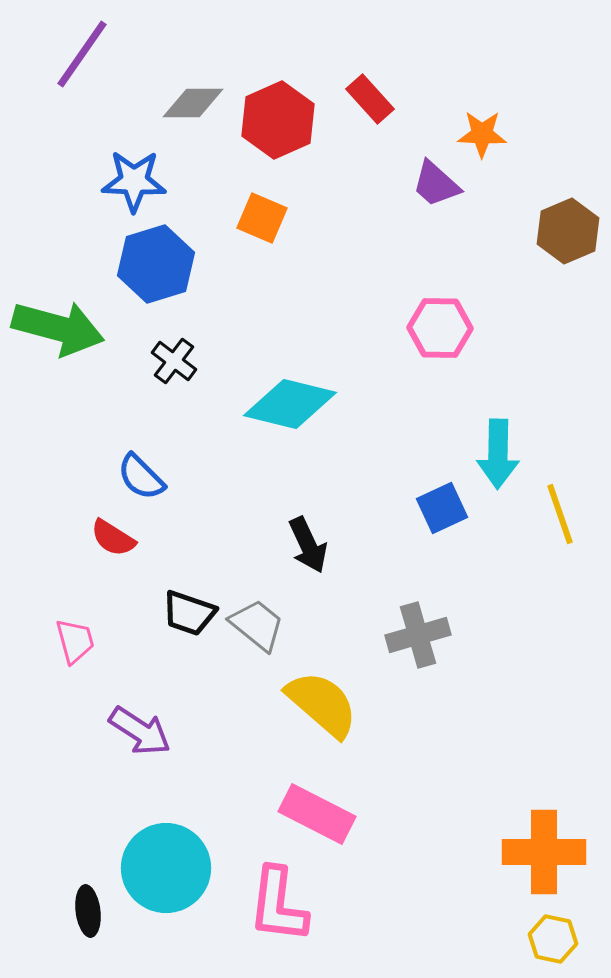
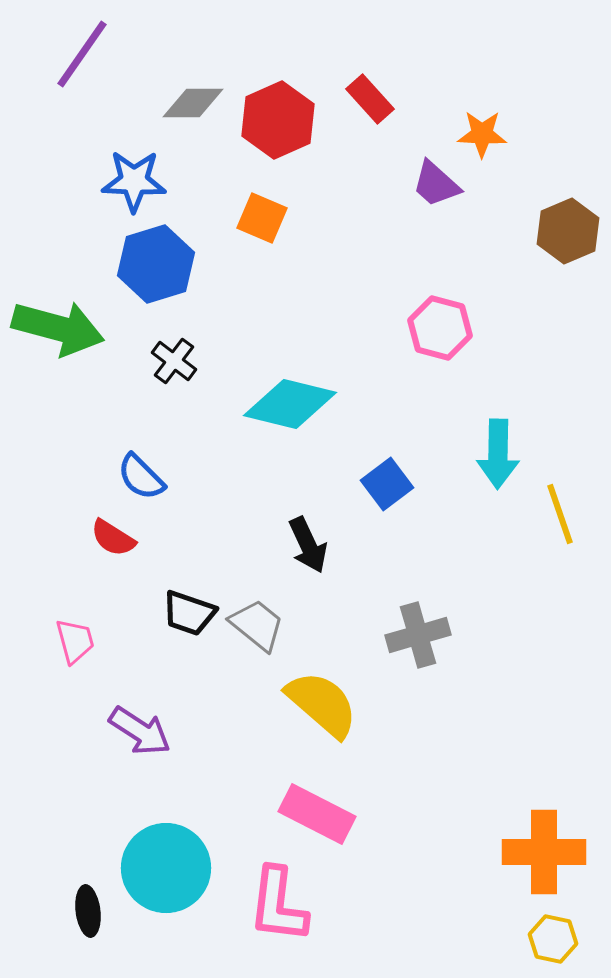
pink hexagon: rotated 14 degrees clockwise
blue square: moved 55 px left, 24 px up; rotated 12 degrees counterclockwise
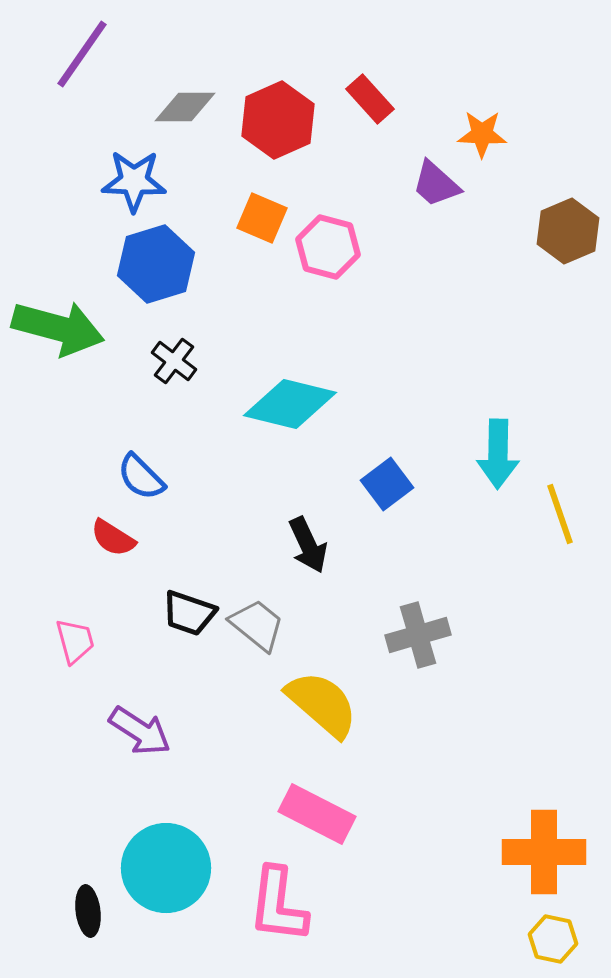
gray diamond: moved 8 px left, 4 px down
pink hexagon: moved 112 px left, 81 px up
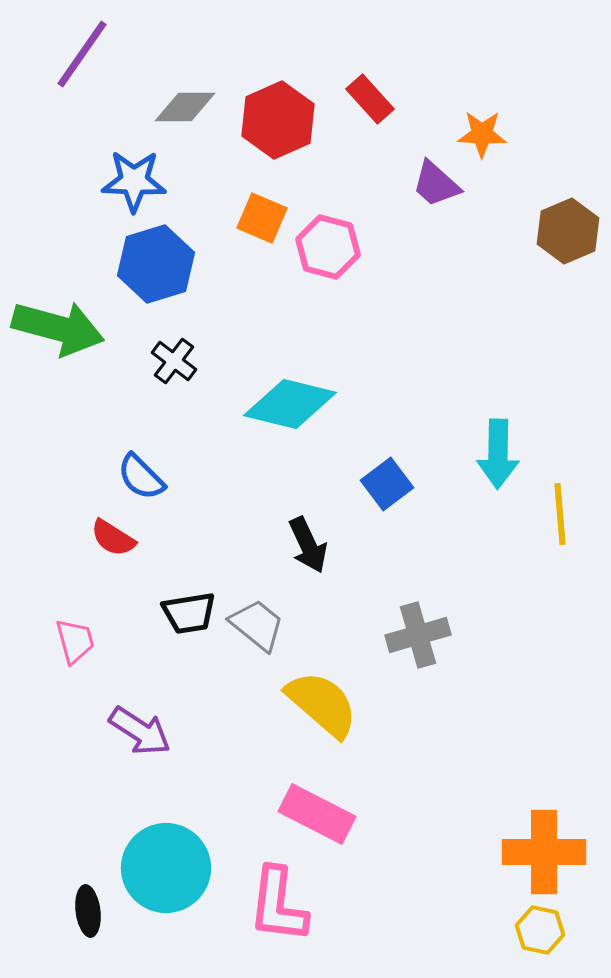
yellow line: rotated 14 degrees clockwise
black trapezoid: rotated 28 degrees counterclockwise
yellow hexagon: moved 13 px left, 9 px up
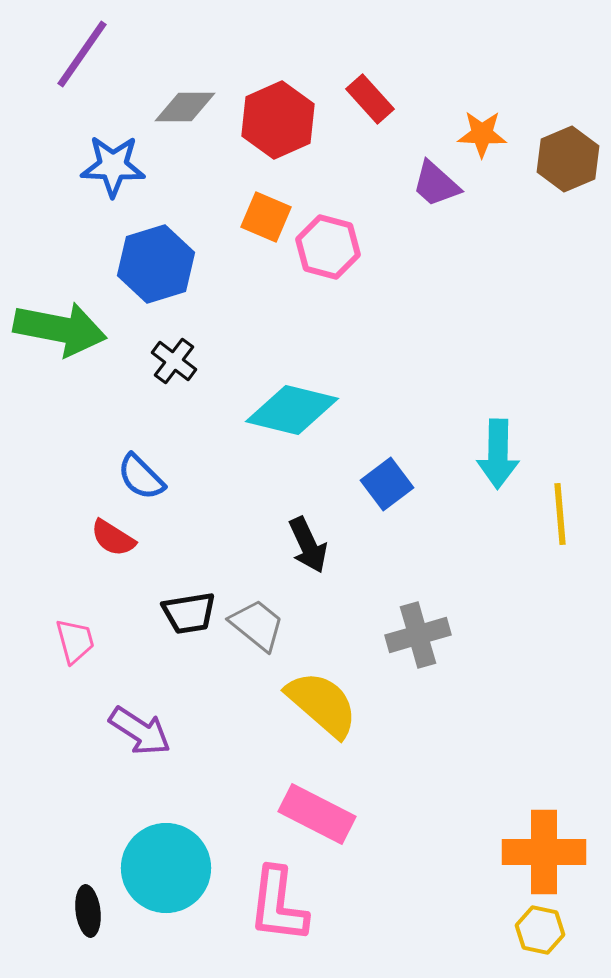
blue star: moved 21 px left, 15 px up
orange square: moved 4 px right, 1 px up
brown hexagon: moved 72 px up
green arrow: moved 2 px right, 1 px down; rotated 4 degrees counterclockwise
cyan diamond: moved 2 px right, 6 px down
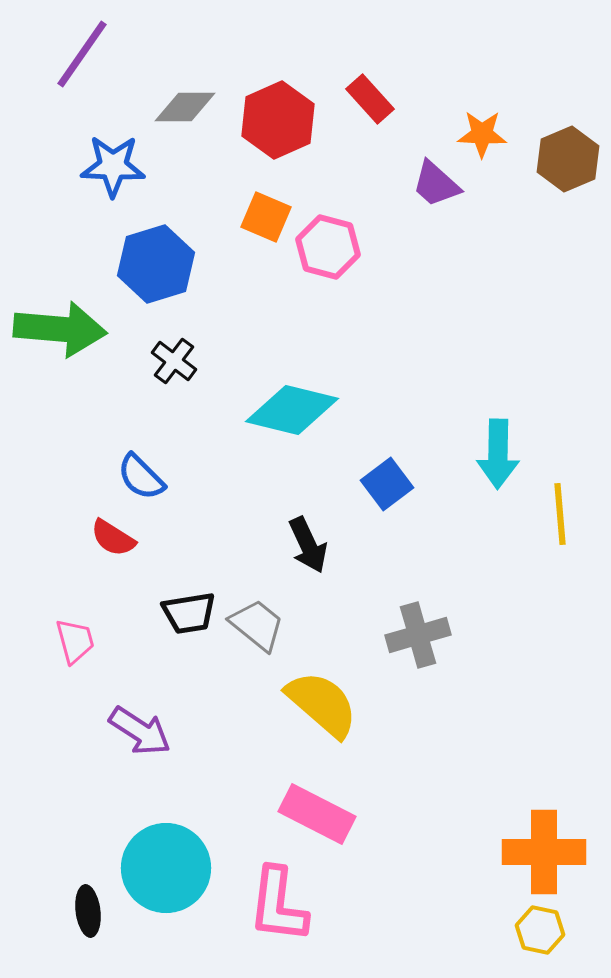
green arrow: rotated 6 degrees counterclockwise
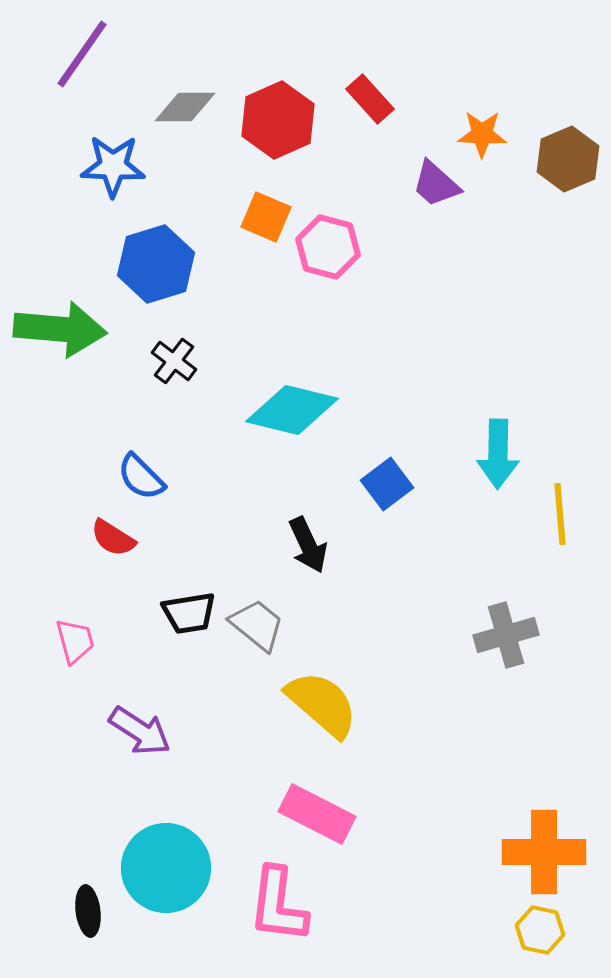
gray cross: moved 88 px right
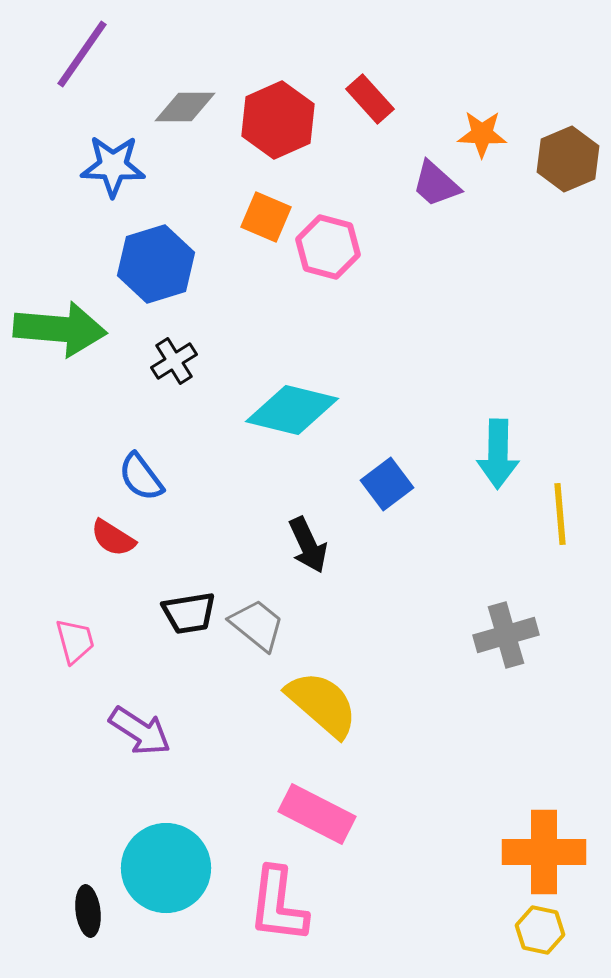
black cross: rotated 21 degrees clockwise
blue semicircle: rotated 8 degrees clockwise
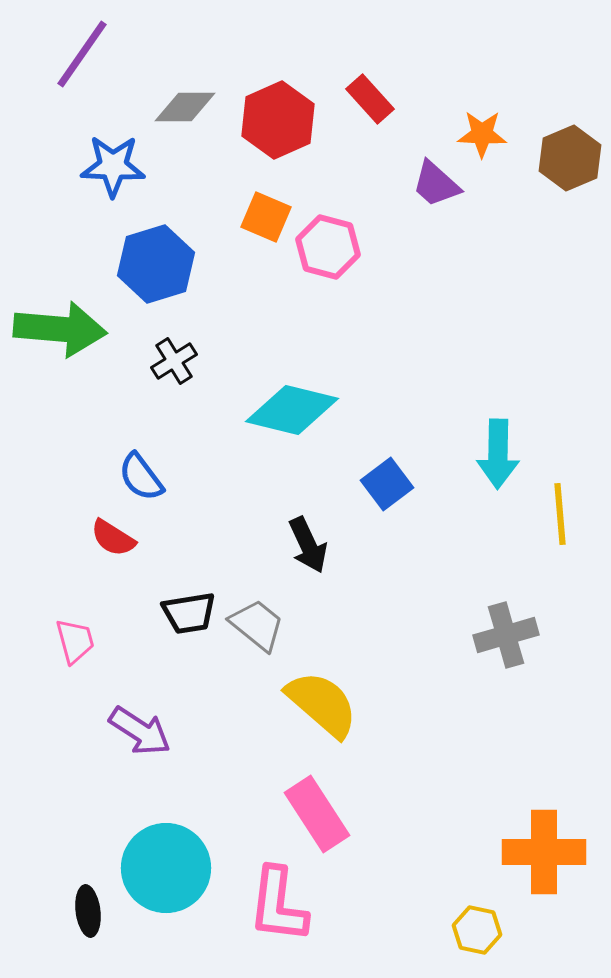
brown hexagon: moved 2 px right, 1 px up
pink rectangle: rotated 30 degrees clockwise
yellow hexagon: moved 63 px left
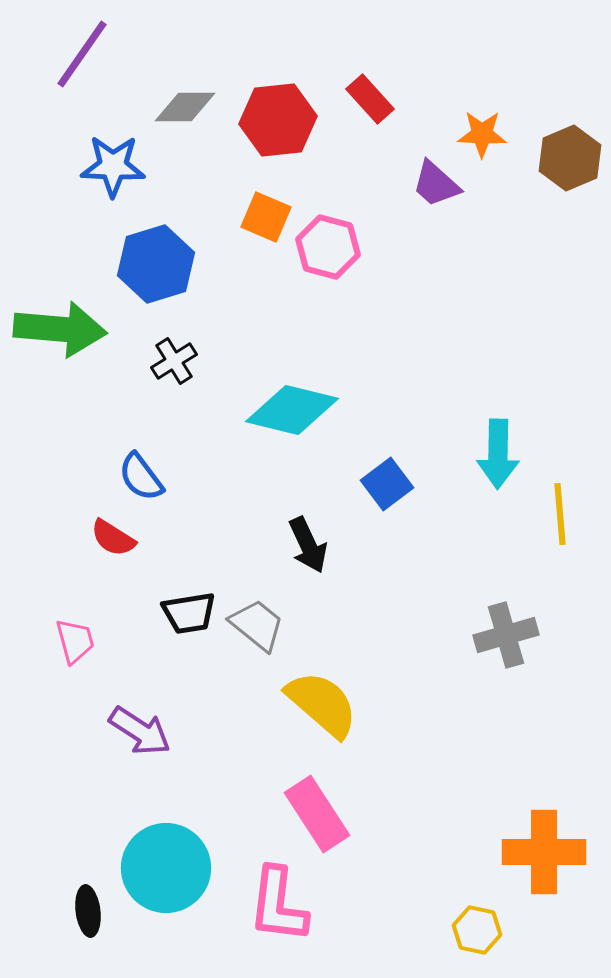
red hexagon: rotated 18 degrees clockwise
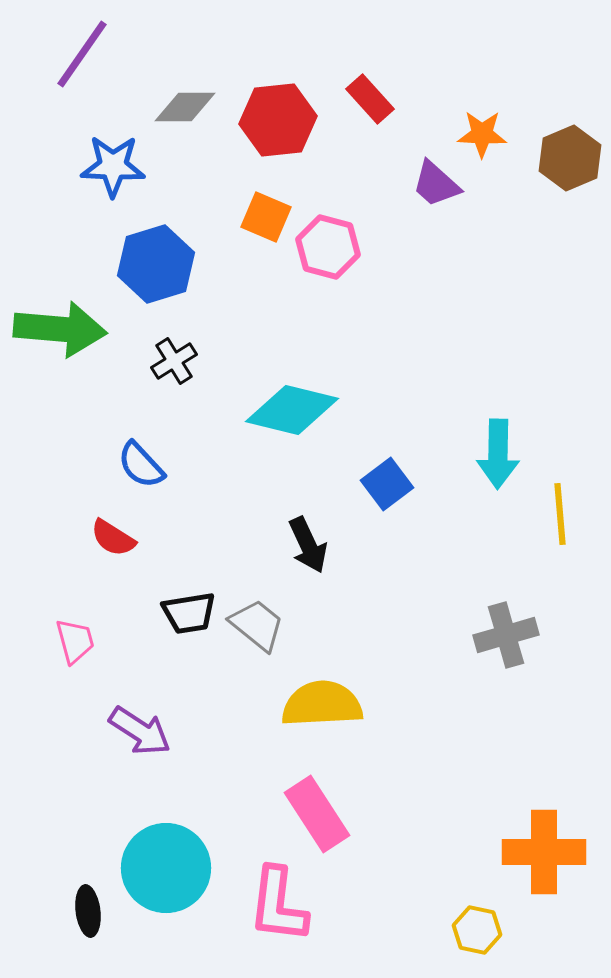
blue semicircle: moved 12 px up; rotated 6 degrees counterclockwise
yellow semicircle: rotated 44 degrees counterclockwise
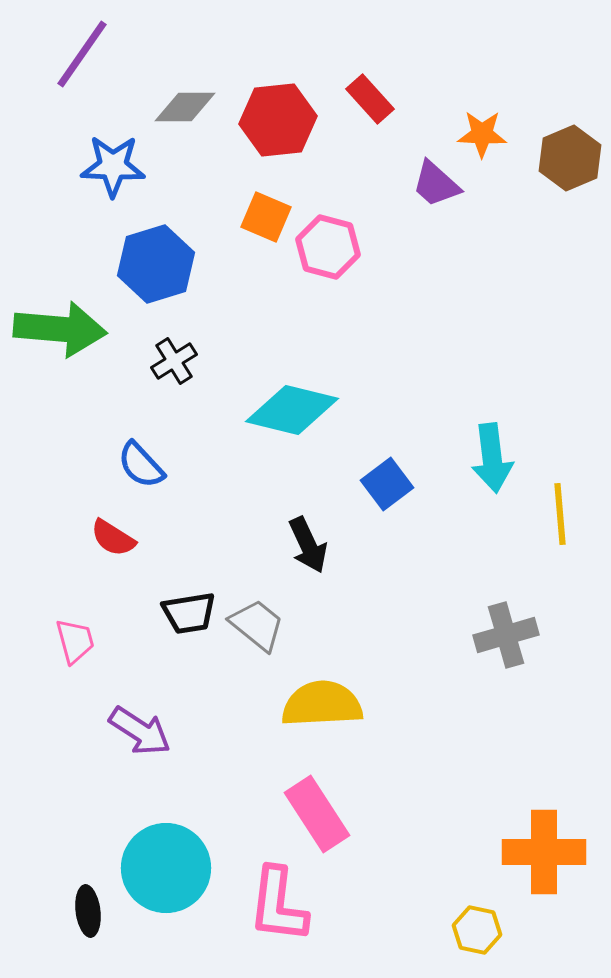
cyan arrow: moved 6 px left, 4 px down; rotated 8 degrees counterclockwise
